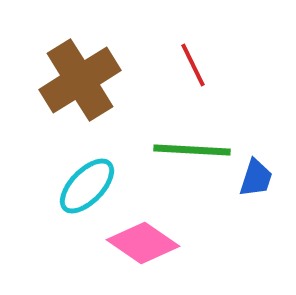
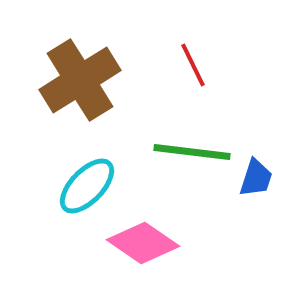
green line: moved 2 px down; rotated 4 degrees clockwise
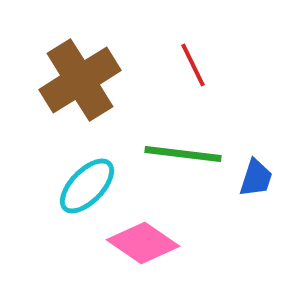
green line: moved 9 px left, 2 px down
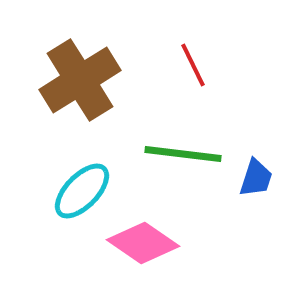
cyan ellipse: moved 5 px left, 5 px down
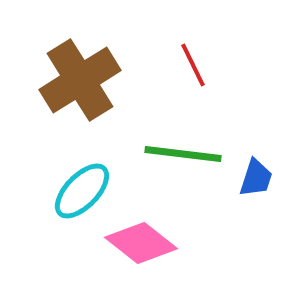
pink diamond: moved 2 px left; rotated 4 degrees clockwise
